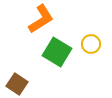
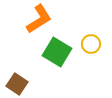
orange L-shape: moved 2 px left
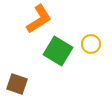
green square: moved 1 px right, 1 px up
brown square: rotated 15 degrees counterclockwise
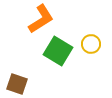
orange L-shape: moved 2 px right
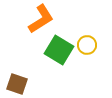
yellow circle: moved 4 px left, 1 px down
green square: moved 1 px right, 1 px up
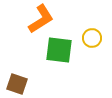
yellow circle: moved 5 px right, 7 px up
green square: rotated 24 degrees counterclockwise
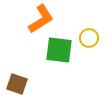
yellow circle: moved 3 px left
